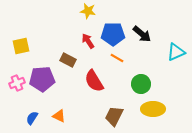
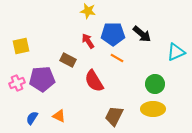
green circle: moved 14 px right
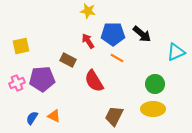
orange triangle: moved 5 px left
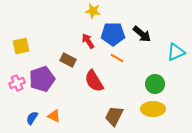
yellow star: moved 5 px right
purple pentagon: rotated 15 degrees counterclockwise
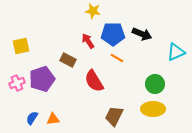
black arrow: rotated 18 degrees counterclockwise
orange triangle: moved 1 px left, 3 px down; rotated 32 degrees counterclockwise
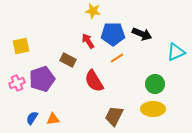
orange line: rotated 64 degrees counterclockwise
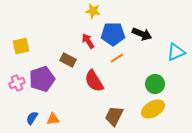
yellow ellipse: rotated 30 degrees counterclockwise
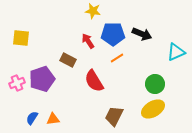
yellow square: moved 8 px up; rotated 18 degrees clockwise
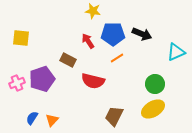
red semicircle: moved 1 px left; rotated 45 degrees counterclockwise
orange triangle: moved 1 px left, 1 px down; rotated 40 degrees counterclockwise
